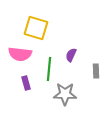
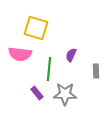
purple rectangle: moved 11 px right, 10 px down; rotated 24 degrees counterclockwise
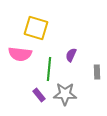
gray rectangle: moved 1 px right, 1 px down
purple rectangle: moved 2 px right, 2 px down
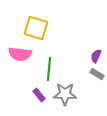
purple semicircle: moved 25 px right, 1 px down
gray rectangle: moved 2 px down; rotated 56 degrees counterclockwise
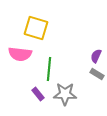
purple rectangle: moved 1 px left, 1 px up
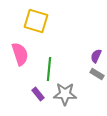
yellow square: moved 7 px up
pink semicircle: rotated 115 degrees counterclockwise
